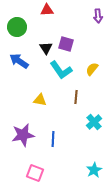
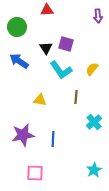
pink square: rotated 18 degrees counterclockwise
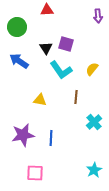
blue line: moved 2 px left, 1 px up
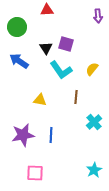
blue line: moved 3 px up
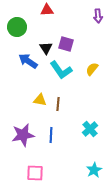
blue arrow: moved 9 px right
brown line: moved 18 px left, 7 px down
cyan cross: moved 4 px left, 7 px down
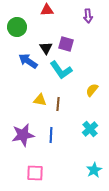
purple arrow: moved 10 px left
yellow semicircle: moved 21 px down
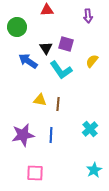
yellow semicircle: moved 29 px up
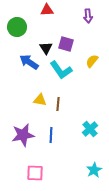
blue arrow: moved 1 px right, 1 px down
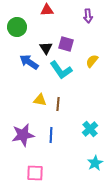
cyan star: moved 1 px right, 7 px up
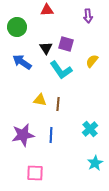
blue arrow: moved 7 px left
